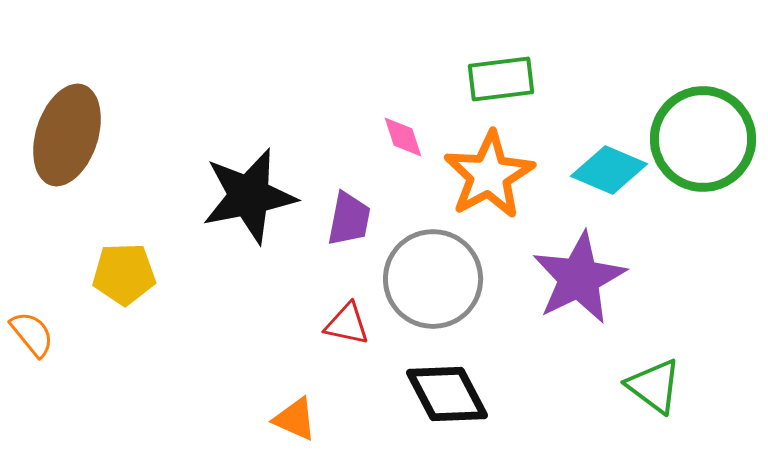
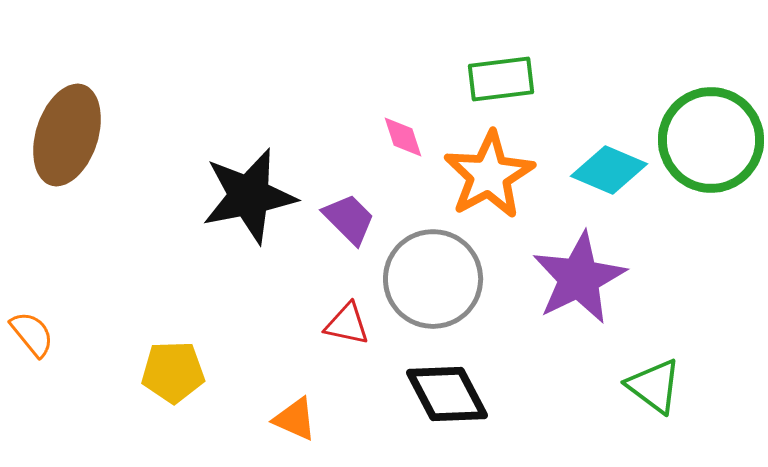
green circle: moved 8 px right, 1 px down
purple trapezoid: rotated 56 degrees counterclockwise
yellow pentagon: moved 49 px right, 98 px down
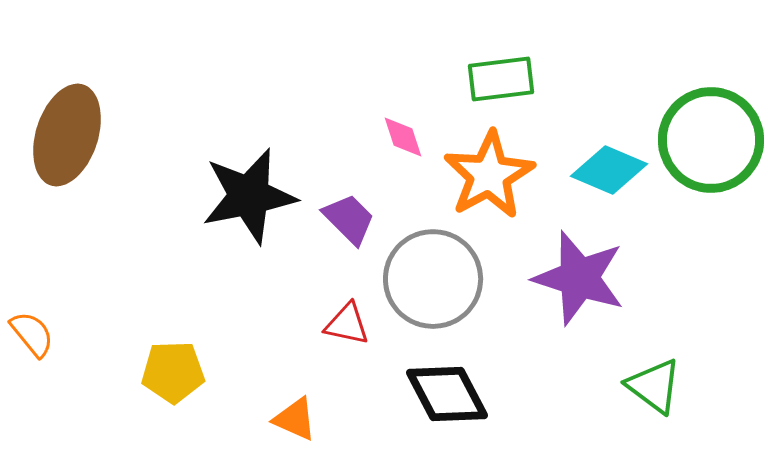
purple star: rotated 28 degrees counterclockwise
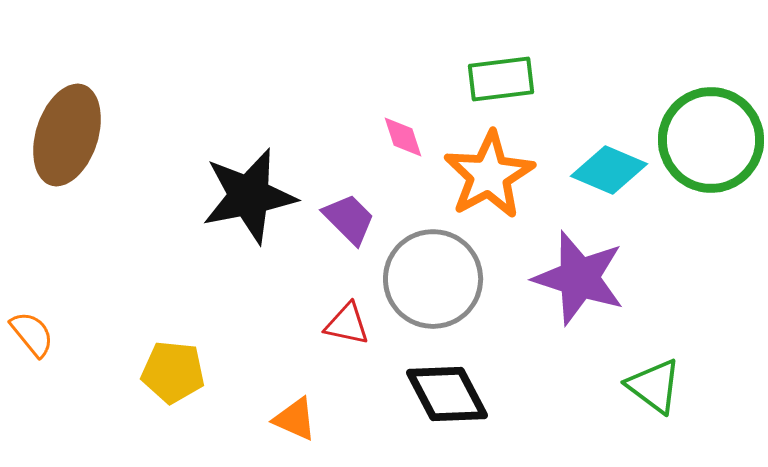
yellow pentagon: rotated 8 degrees clockwise
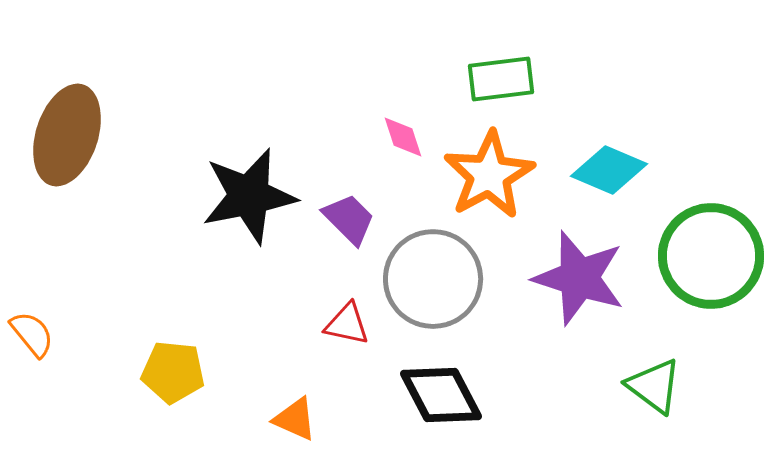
green circle: moved 116 px down
black diamond: moved 6 px left, 1 px down
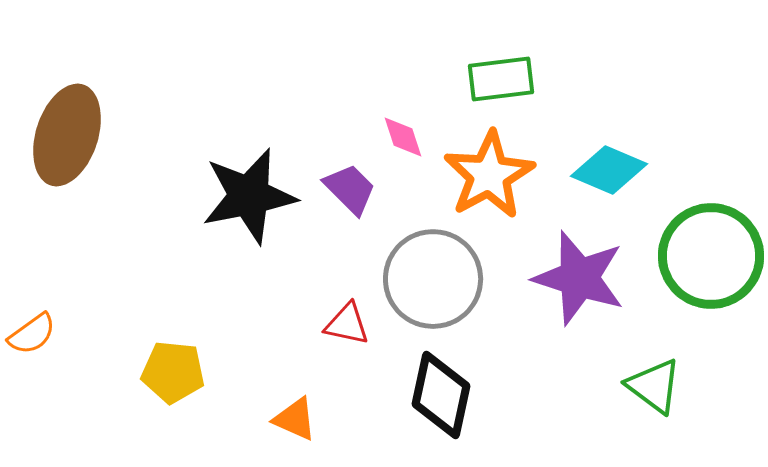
purple trapezoid: moved 1 px right, 30 px up
orange semicircle: rotated 93 degrees clockwise
black diamond: rotated 40 degrees clockwise
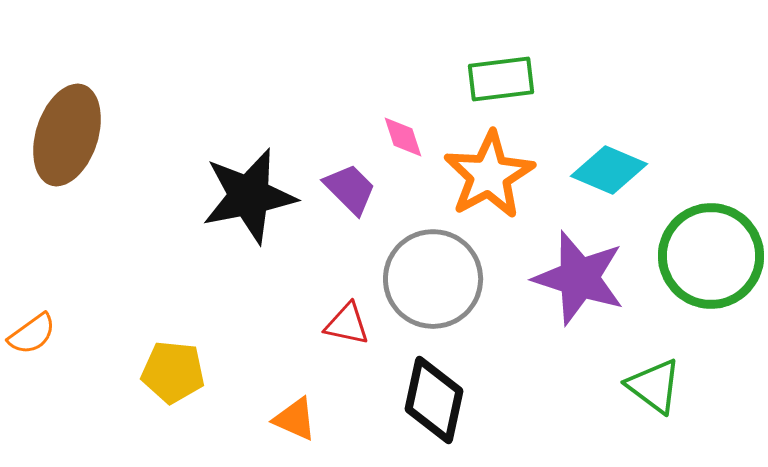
black diamond: moved 7 px left, 5 px down
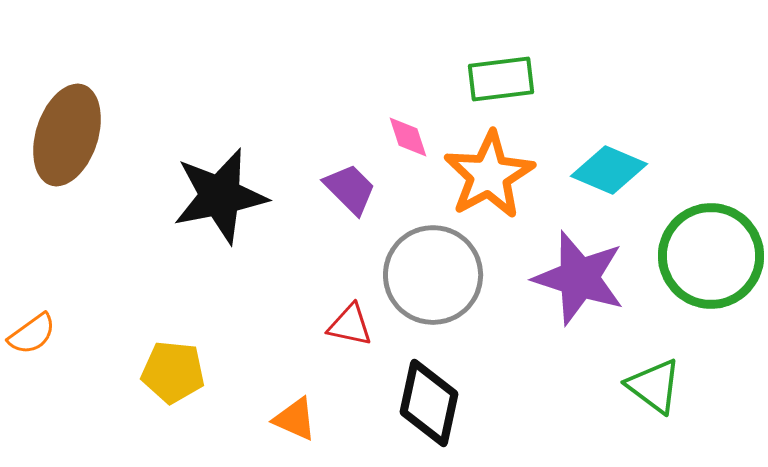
pink diamond: moved 5 px right
black star: moved 29 px left
gray circle: moved 4 px up
red triangle: moved 3 px right, 1 px down
black diamond: moved 5 px left, 3 px down
